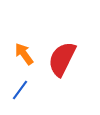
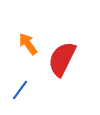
orange arrow: moved 4 px right, 10 px up
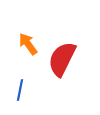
blue line: rotated 25 degrees counterclockwise
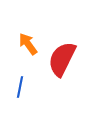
blue line: moved 3 px up
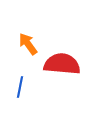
red semicircle: moved 5 px down; rotated 69 degrees clockwise
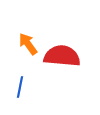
red semicircle: moved 8 px up
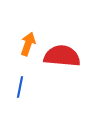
orange arrow: rotated 55 degrees clockwise
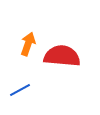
blue line: moved 3 px down; rotated 50 degrees clockwise
